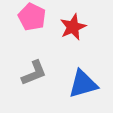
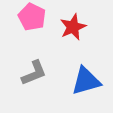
blue triangle: moved 3 px right, 3 px up
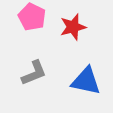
red star: rotated 8 degrees clockwise
blue triangle: rotated 28 degrees clockwise
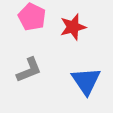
gray L-shape: moved 5 px left, 3 px up
blue triangle: rotated 44 degrees clockwise
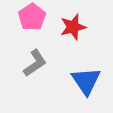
pink pentagon: rotated 12 degrees clockwise
gray L-shape: moved 6 px right, 7 px up; rotated 12 degrees counterclockwise
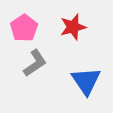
pink pentagon: moved 8 px left, 11 px down
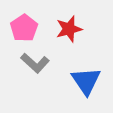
red star: moved 4 px left, 2 px down
gray L-shape: rotated 76 degrees clockwise
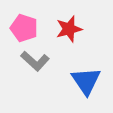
pink pentagon: rotated 20 degrees counterclockwise
gray L-shape: moved 2 px up
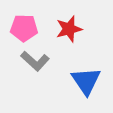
pink pentagon: rotated 16 degrees counterclockwise
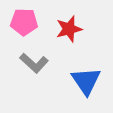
pink pentagon: moved 6 px up
gray L-shape: moved 1 px left, 2 px down
